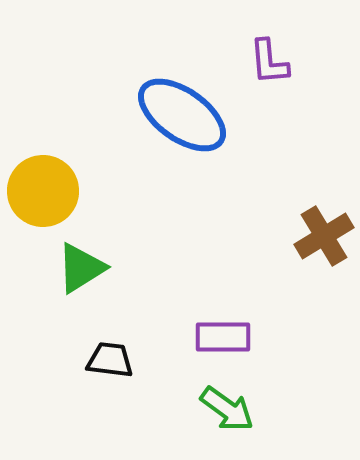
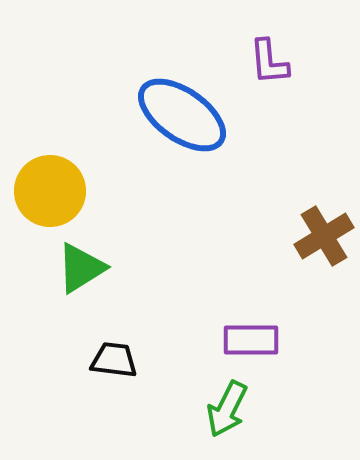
yellow circle: moved 7 px right
purple rectangle: moved 28 px right, 3 px down
black trapezoid: moved 4 px right
green arrow: rotated 80 degrees clockwise
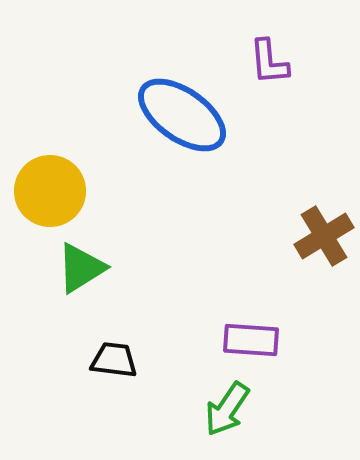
purple rectangle: rotated 4 degrees clockwise
green arrow: rotated 8 degrees clockwise
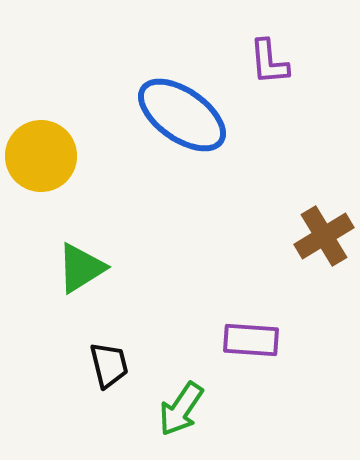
yellow circle: moved 9 px left, 35 px up
black trapezoid: moved 5 px left, 5 px down; rotated 69 degrees clockwise
green arrow: moved 46 px left
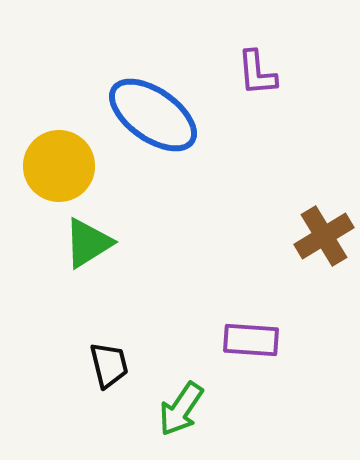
purple L-shape: moved 12 px left, 11 px down
blue ellipse: moved 29 px left
yellow circle: moved 18 px right, 10 px down
green triangle: moved 7 px right, 25 px up
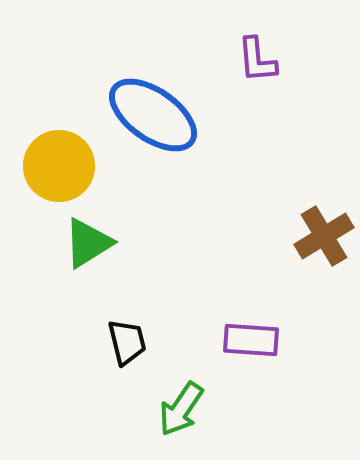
purple L-shape: moved 13 px up
black trapezoid: moved 18 px right, 23 px up
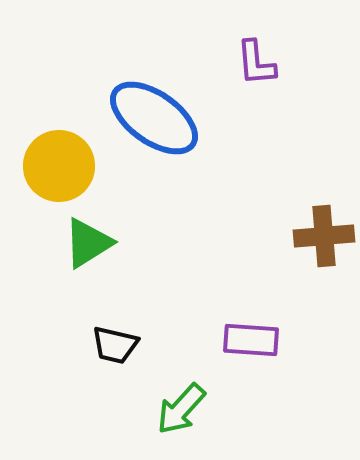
purple L-shape: moved 1 px left, 3 px down
blue ellipse: moved 1 px right, 3 px down
brown cross: rotated 26 degrees clockwise
black trapezoid: moved 12 px left, 3 px down; rotated 117 degrees clockwise
green arrow: rotated 8 degrees clockwise
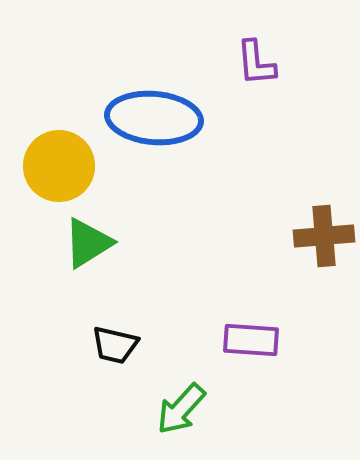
blue ellipse: rotated 30 degrees counterclockwise
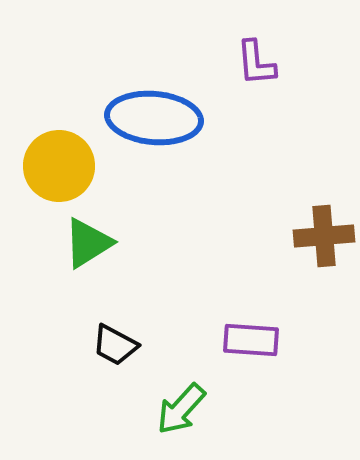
black trapezoid: rotated 15 degrees clockwise
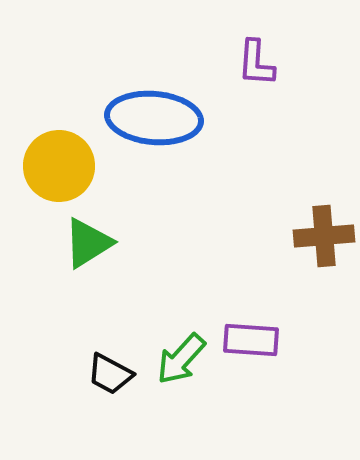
purple L-shape: rotated 9 degrees clockwise
black trapezoid: moved 5 px left, 29 px down
green arrow: moved 50 px up
